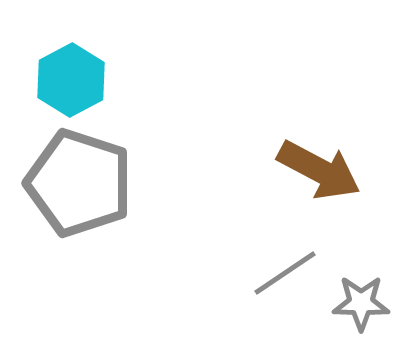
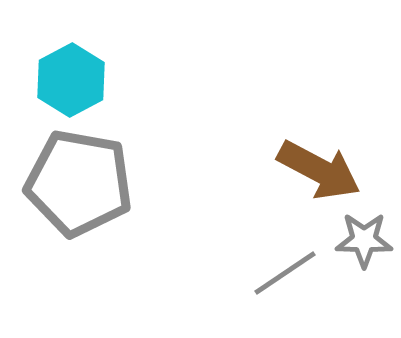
gray pentagon: rotated 8 degrees counterclockwise
gray star: moved 3 px right, 63 px up
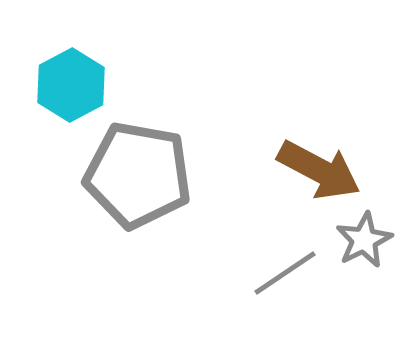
cyan hexagon: moved 5 px down
gray pentagon: moved 59 px right, 8 px up
gray star: rotated 28 degrees counterclockwise
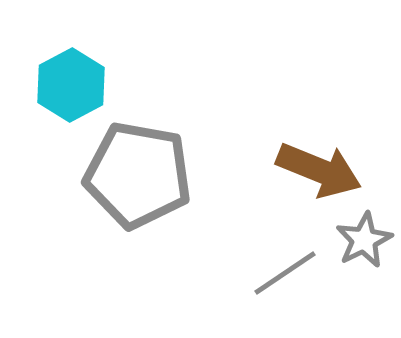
brown arrow: rotated 6 degrees counterclockwise
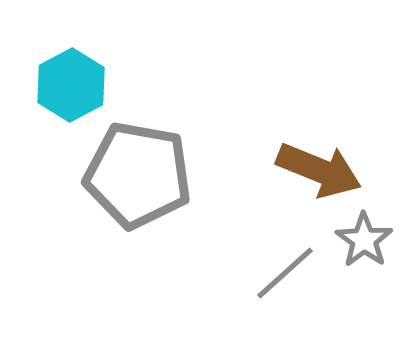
gray star: rotated 10 degrees counterclockwise
gray line: rotated 8 degrees counterclockwise
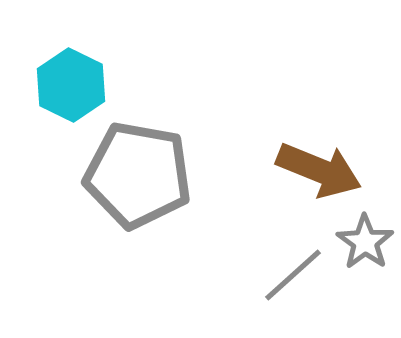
cyan hexagon: rotated 6 degrees counterclockwise
gray star: moved 1 px right, 2 px down
gray line: moved 8 px right, 2 px down
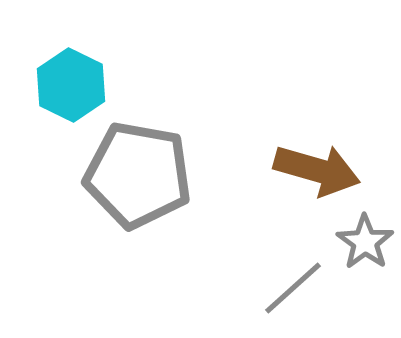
brown arrow: moved 2 px left; rotated 6 degrees counterclockwise
gray line: moved 13 px down
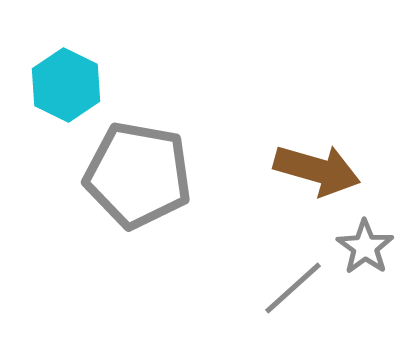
cyan hexagon: moved 5 px left
gray star: moved 5 px down
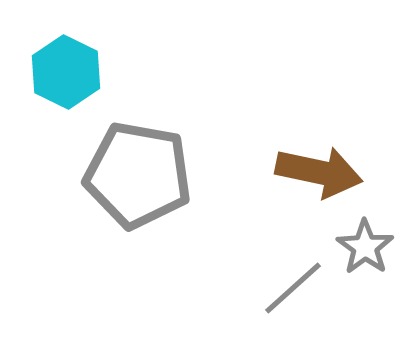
cyan hexagon: moved 13 px up
brown arrow: moved 2 px right, 2 px down; rotated 4 degrees counterclockwise
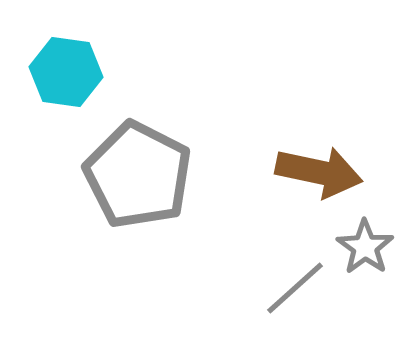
cyan hexagon: rotated 18 degrees counterclockwise
gray pentagon: rotated 17 degrees clockwise
gray line: moved 2 px right
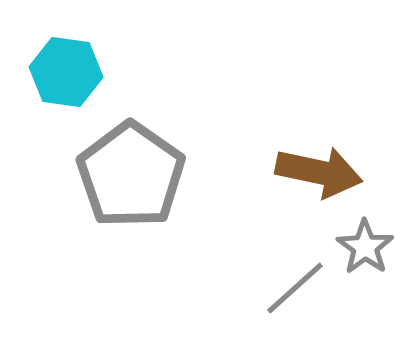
gray pentagon: moved 7 px left; rotated 8 degrees clockwise
